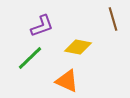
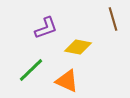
purple L-shape: moved 4 px right, 2 px down
green line: moved 1 px right, 12 px down
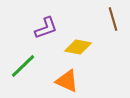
green line: moved 8 px left, 4 px up
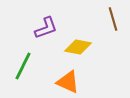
green line: rotated 20 degrees counterclockwise
orange triangle: moved 1 px right, 1 px down
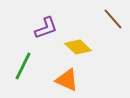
brown line: rotated 25 degrees counterclockwise
yellow diamond: rotated 32 degrees clockwise
orange triangle: moved 1 px left, 2 px up
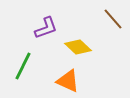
orange triangle: moved 1 px right, 1 px down
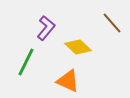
brown line: moved 1 px left, 4 px down
purple L-shape: rotated 30 degrees counterclockwise
green line: moved 3 px right, 4 px up
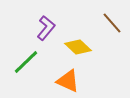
green line: rotated 20 degrees clockwise
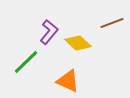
brown line: rotated 70 degrees counterclockwise
purple L-shape: moved 3 px right, 4 px down
yellow diamond: moved 4 px up
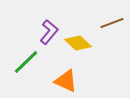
orange triangle: moved 2 px left
